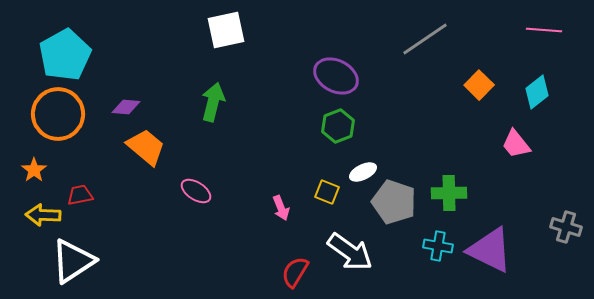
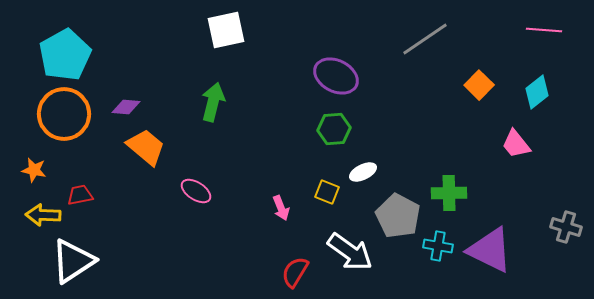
orange circle: moved 6 px right
green hexagon: moved 4 px left, 3 px down; rotated 16 degrees clockwise
orange star: rotated 25 degrees counterclockwise
gray pentagon: moved 4 px right, 14 px down; rotated 9 degrees clockwise
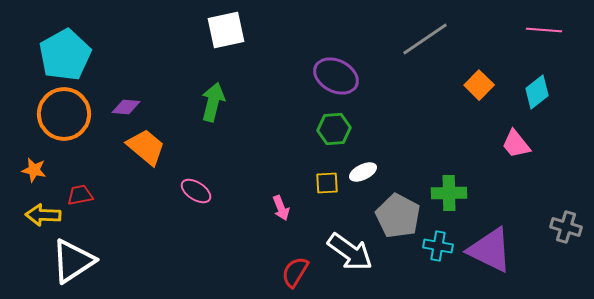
yellow square: moved 9 px up; rotated 25 degrees counterclockwise
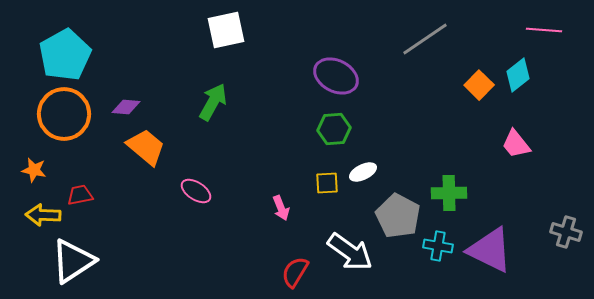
cyan diamond: moved 19 px left, 17 px up
green arrow: rotated 15 degrees clockwise
gray cross: moved 5 px down
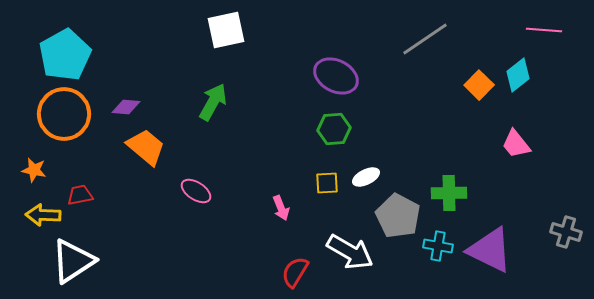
white ellipse: moved 3 px right, 5 px down
white arrow: rotated 6 degrees counterclockwise
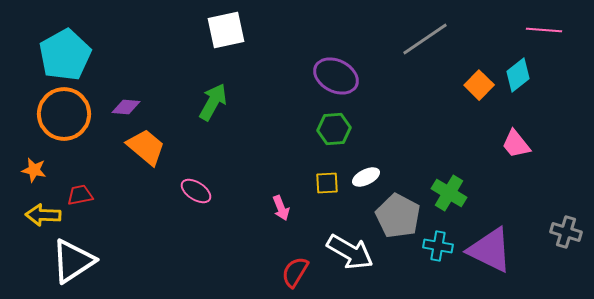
green cross: rotated 32 degrees clockwise
